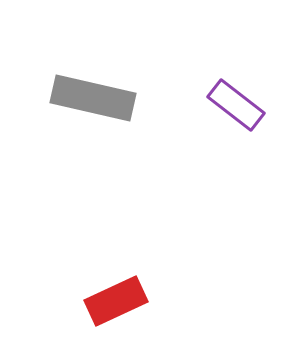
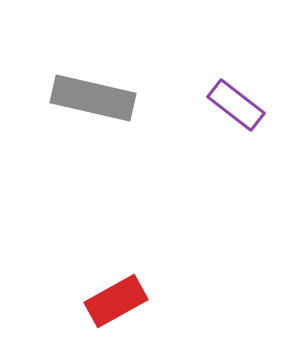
red rectangle: rotated 4 degrees counterclockwise
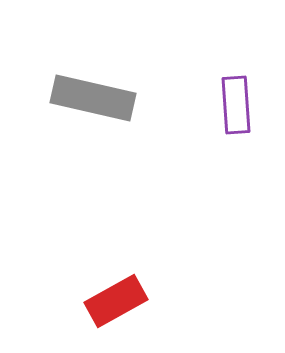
purple rectangle: rotated 48 degrees clockwise
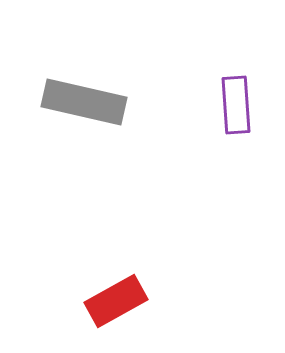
gray rectangle: moved 9 px left, 4 px down
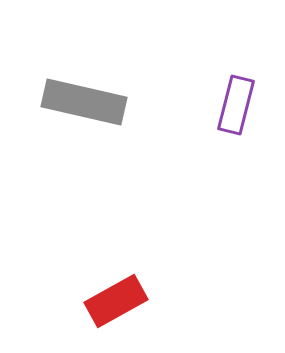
purple rectangle: rotated 18 degrees clockwise
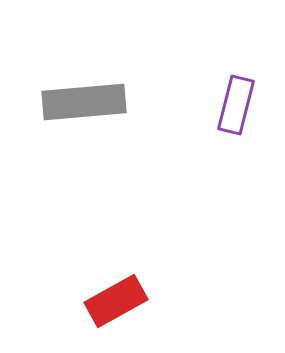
gray rectangle: rotated 18 degrees counterclockwise
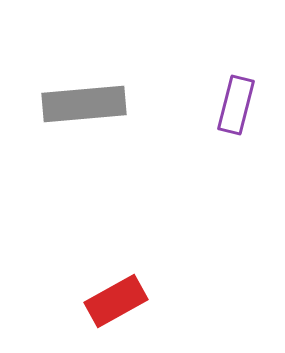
gray rectangle: moved 2 px down
